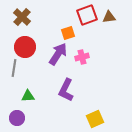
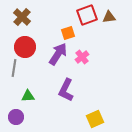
pink cross: rotated 24 degrees counterclockwise
purple circle: moved 1 px left, 1 px up
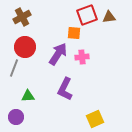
brown cross: rotated 18 degrees clockwise
orange square: moved 6 px right; rotated 24 degrees clockwise
pink cross: rotated 32 degrees clockwise
gray line: rotated 12 degrees clockwise
purple L-shape: moved 1 px left, 1 px up
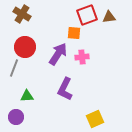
brown cross: moved 3 px up; rotated 30 degrees counterclockwise
green triangle: moved 1 px left
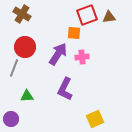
purple circle: moved 5 px left, 2 px down
